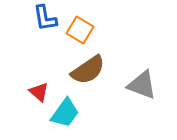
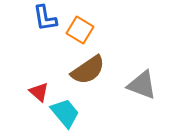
cyan trapezoid: rotated 76 degrees counterclockwise
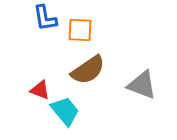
orange square: rotated 28 degrees counterclockwise
red triangle: moved 1 px right, 2 px up; rotated 20 degrees counterclockwise
cyan trapezoid: moved 2 px up
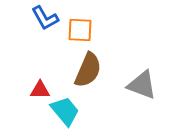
blue L-shape: rotated 20 degrees counterclockwise
brown semicircle: rotated 33 degrees counterclockwise
red triangle: rotated 20 degrees counterclockwise
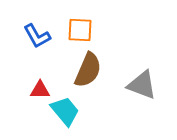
blue L-shape: moved 8 px left, 18 px down
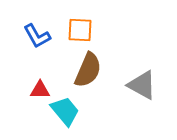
gray triangle: rotated 8 degrees clockwise
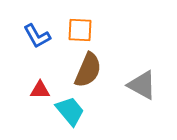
cyan trapezoid: moved 5 px right
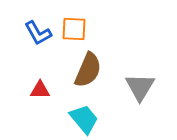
orange square: moved 6 px left, 1 px up
blue L-shape: moved 1 px right, 3 px up
gray triangle: moved 2 px left, 2 px down; rotated 32 degrees clockwise
cyan trapezoid: moved 14 px right, 8 px down
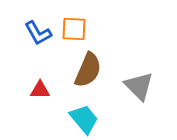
gray triangle: moved 1 px left, 1 px up; rotated 16 degrees counterclockwise
